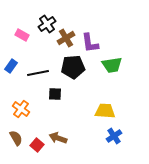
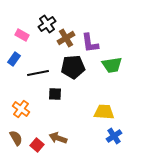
blue rectangle: moved 3 px right, 7 px up
yellow trapezoid: moved 1 px left, 1 px down
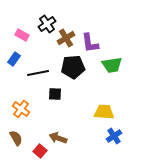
red square: moved 3 px right, 6 px down
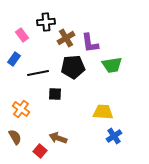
black cross: moved 1 px left, 2 px up; rotated 30 degrees clockwise
pink rectangle: rotated 24 degrees clockwise
yellow trapezoid: moved 1 px left
brown semicircle: moved 1 px left, 1 px up
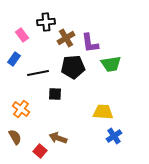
green trapezoid: moved 1 px left, 1 px up
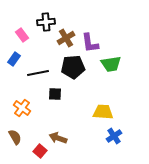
orange cross: moved 1 px right, 1 px up
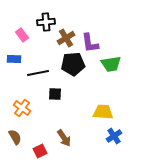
blue rectangle: rotated 56 degrees clockwise
black pentagon: moved 3 px up
brown arrow: moved 6 px right; rotated 144 degrees counterclockwise
red square: rotated 24 degrees clockwise
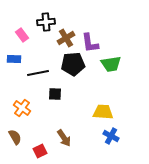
blue cross: moved 3 px left; rotated 28 degrees counterclockwise
